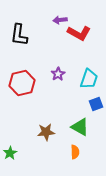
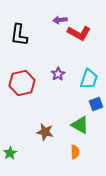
green triangle: moved 2 px up
brown star: moved 1 px left; rotated 18 degrees clockwise
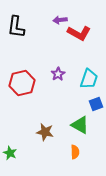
black L-shape: moved 3 px left, 8 px up
green star: rotated 16 degrees counterclockwise
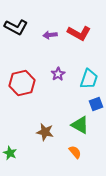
purple arrow: moved 10 px left, 15 px down
black L-shape: rotated 70 degrees counterclockwise
orange semicircle: rotated 40 degrees counterclockwise
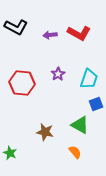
red hexagon: rotated 20 degrees clockwise
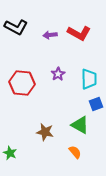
cyan trapezoid: rotated 20 degrees counterclockwise
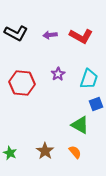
black L-shape: moved 6 px down
red L-shape: moved 2 px right, 3 px down
cyan trapezoid: rotated 20 degrees clockwise
brown star: moved 19 px down; rotated 24 degrees clockwise
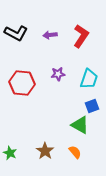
red L-shape: rotated 85 degrees counterclockwise
purple star: rotated 24 degrees clockwise
blue square: moved 4 px left, 2 px down
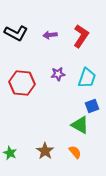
cyan trapezoid: moved 2 px left, 1 px up
